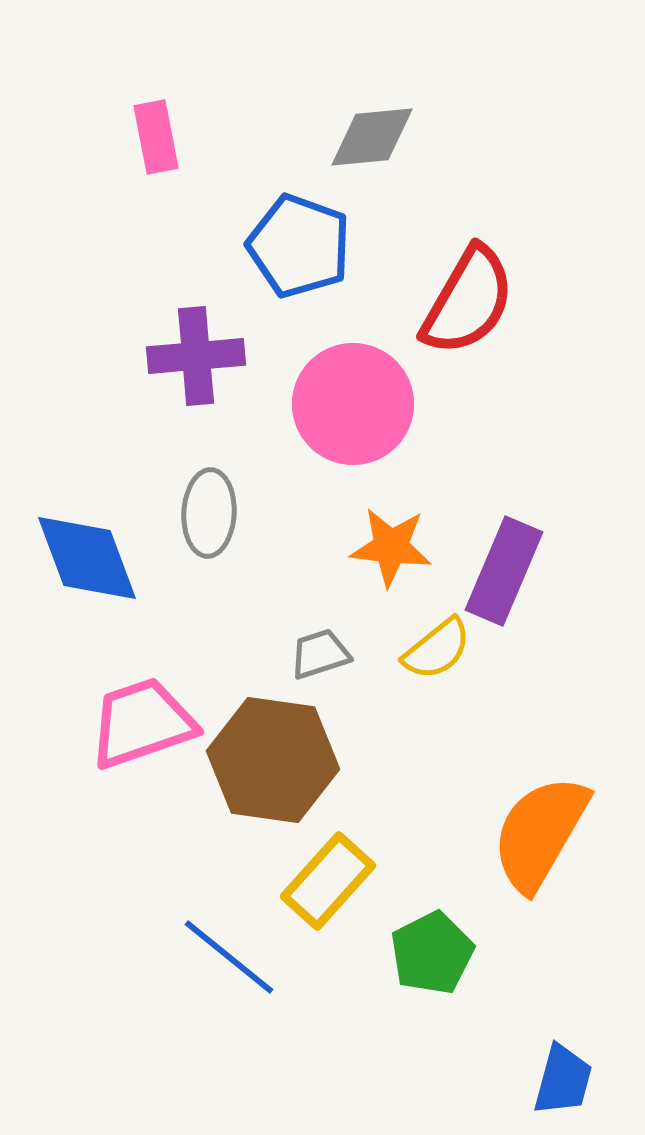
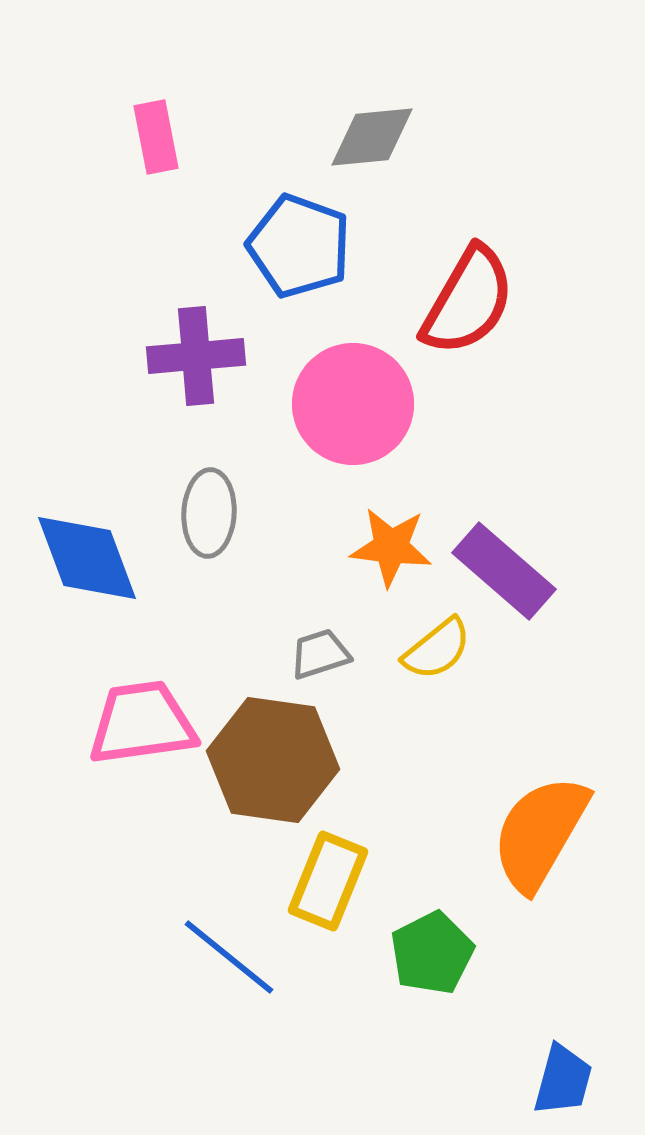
purple rectangle: rotated 72 degrees counterclockwise
pink trapezoid: rotated 11 degrees clockwise
yellow rectangle: rotated 20 degrees counterclockwise
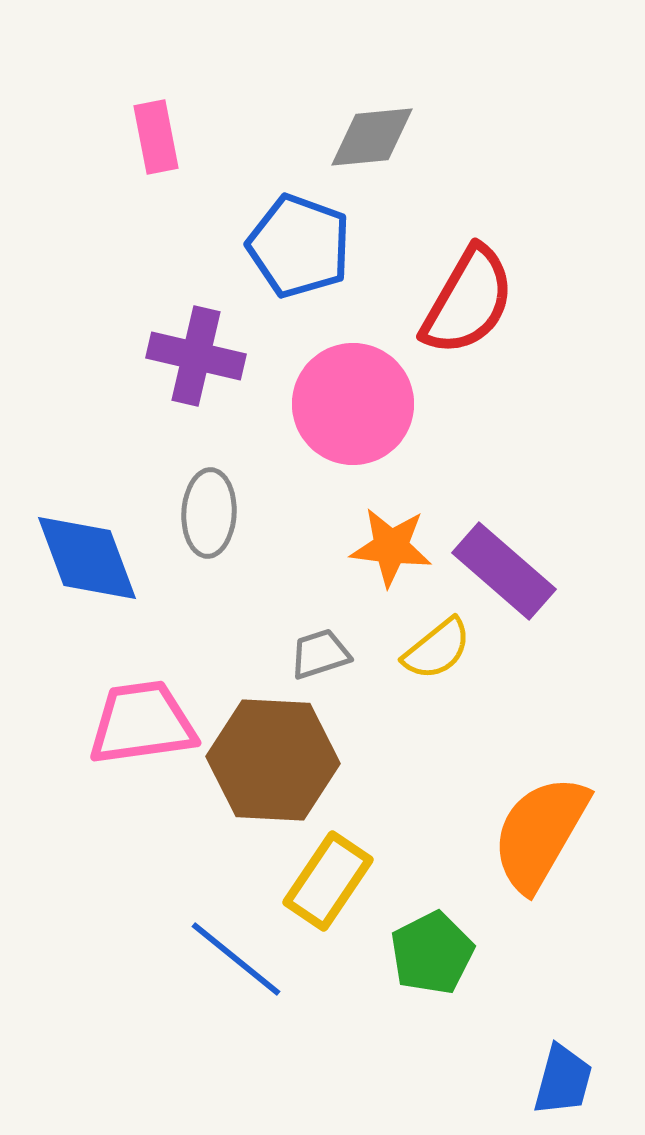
purple cross: rotated 18 degrees clockwise
brown hexagon: rotated 5 degrees counterclockwise
yellow rectangle: rotated 12 degrees clockwise
blue line: moved 7 px right, 2 px down
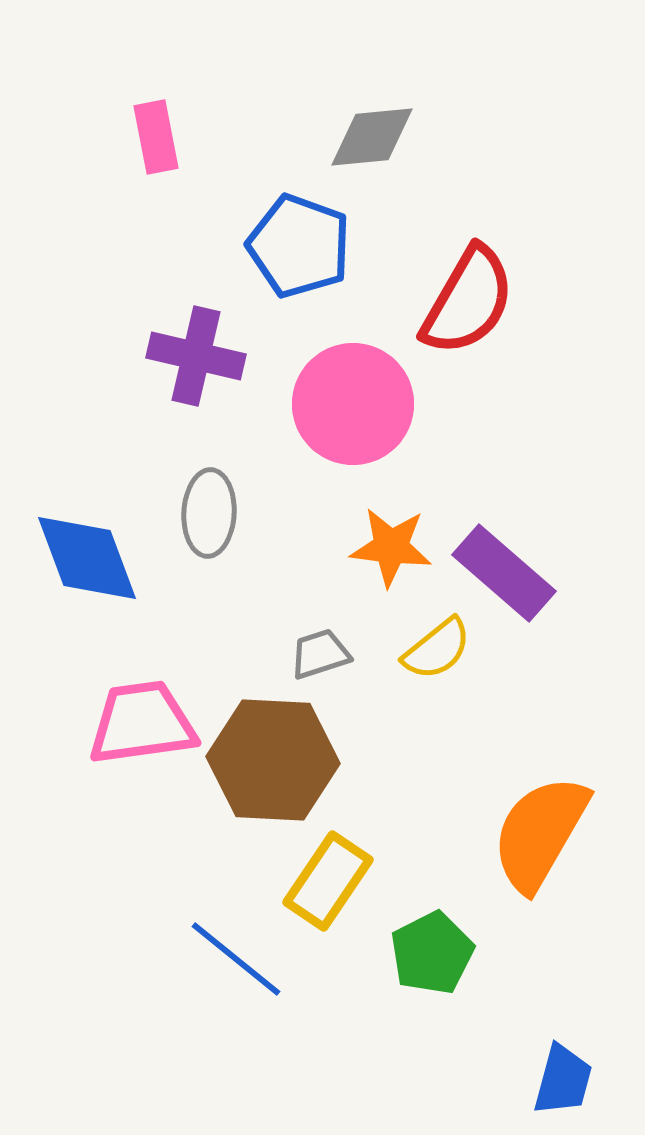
purple rectangle: moved 2 px down
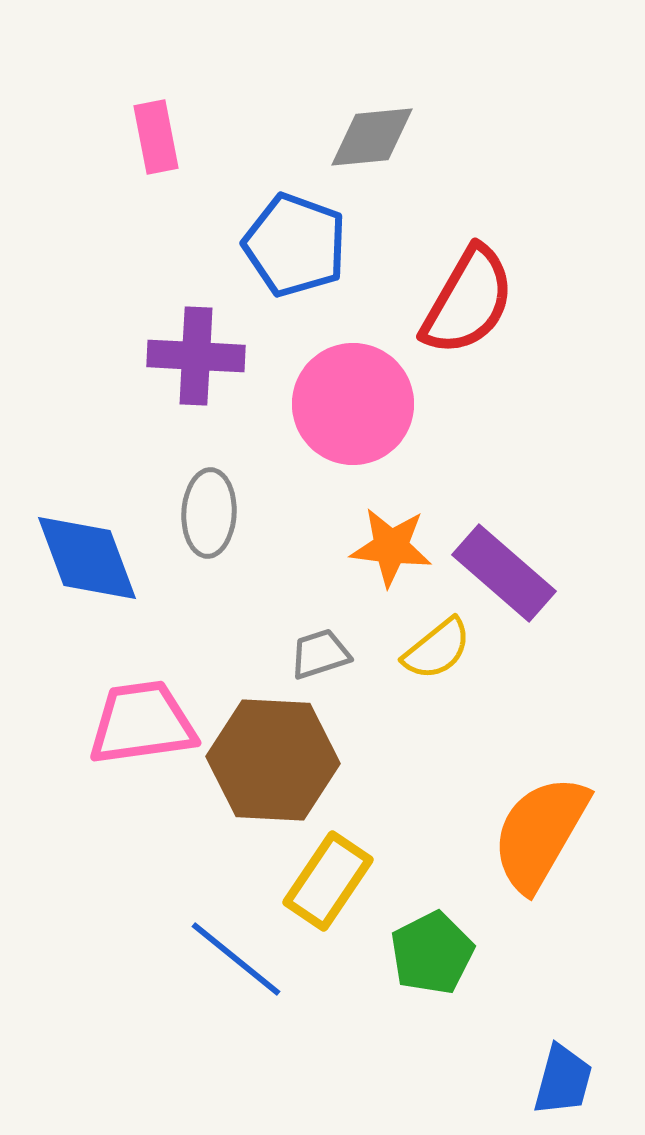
blue pentagon: moved 4 px left, 1 px up
purple cross: rotated 10 degrees counterclockwise
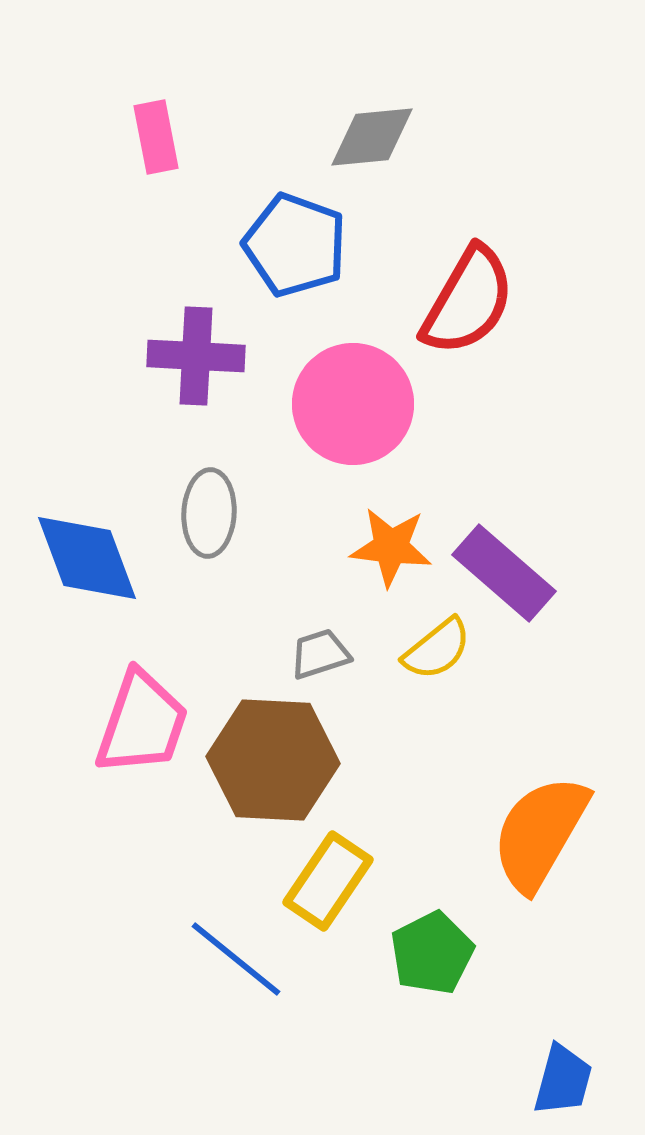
pink trapezoid: rotated 117 degrees clockwise
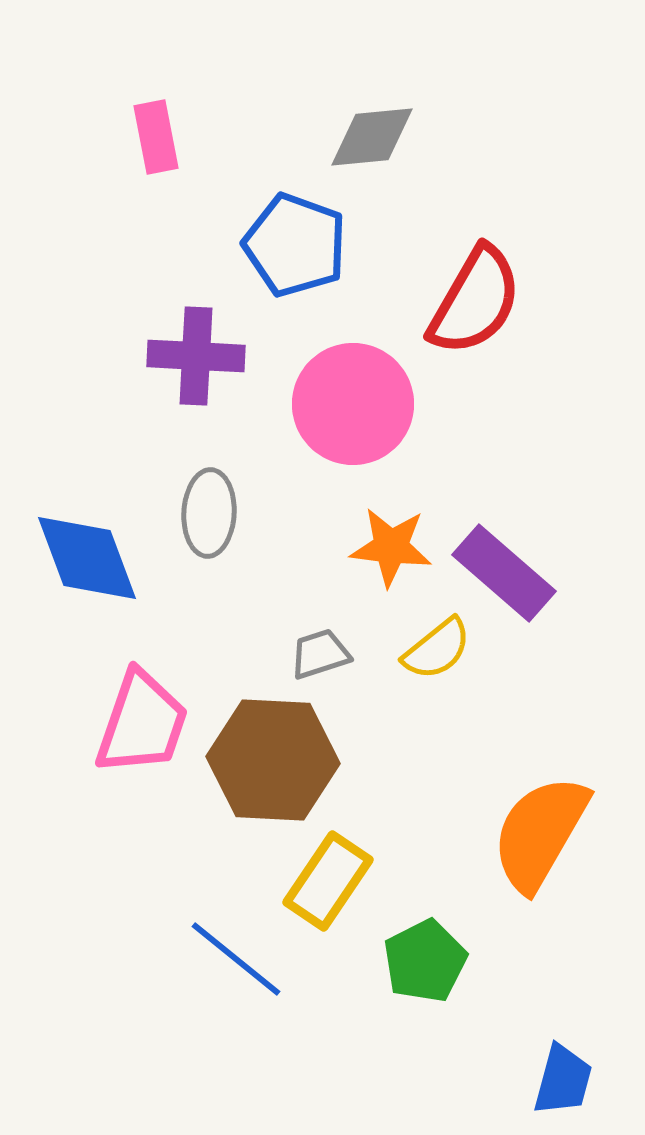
red semicircle: moved 7 px right
green pentagon: moved 7 px left, 8 px down
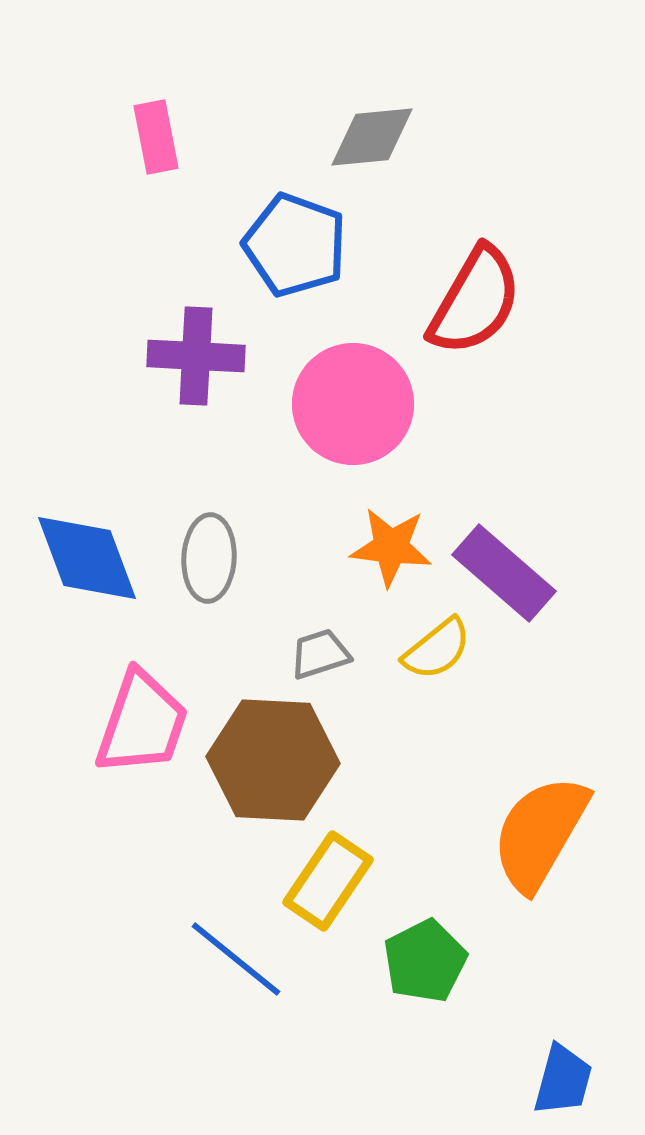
gray ellipse: moved 45 px down
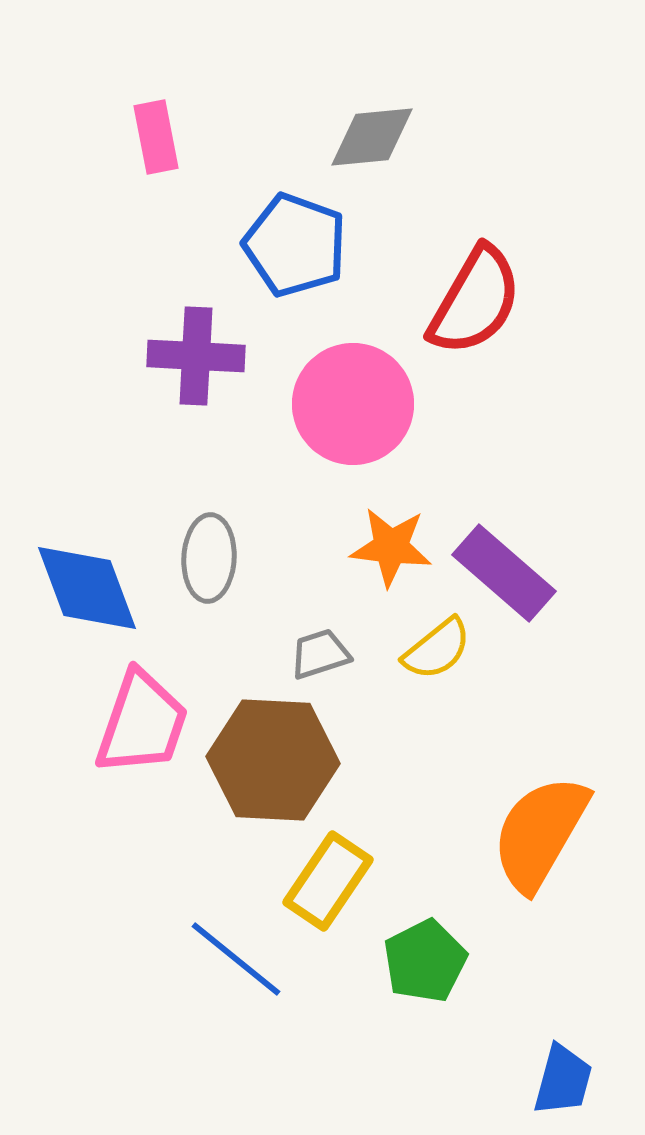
blue diamond: moved 30 px down
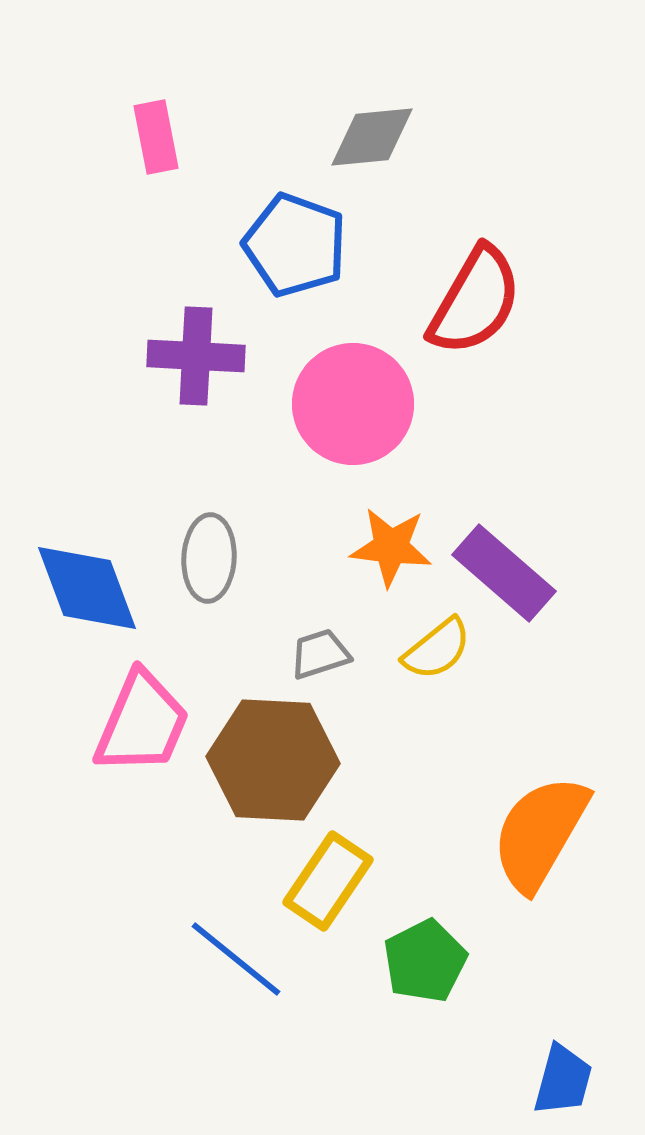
pink trapezoid: rotated 4 degrees clockwise
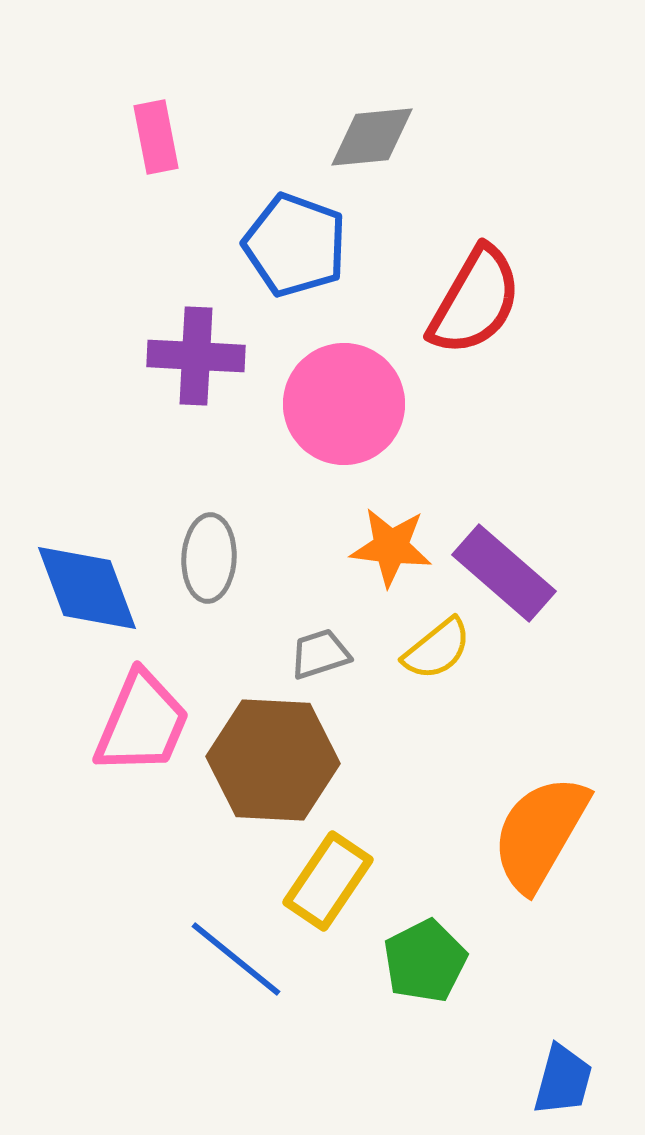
pink circle: moved 9 px left
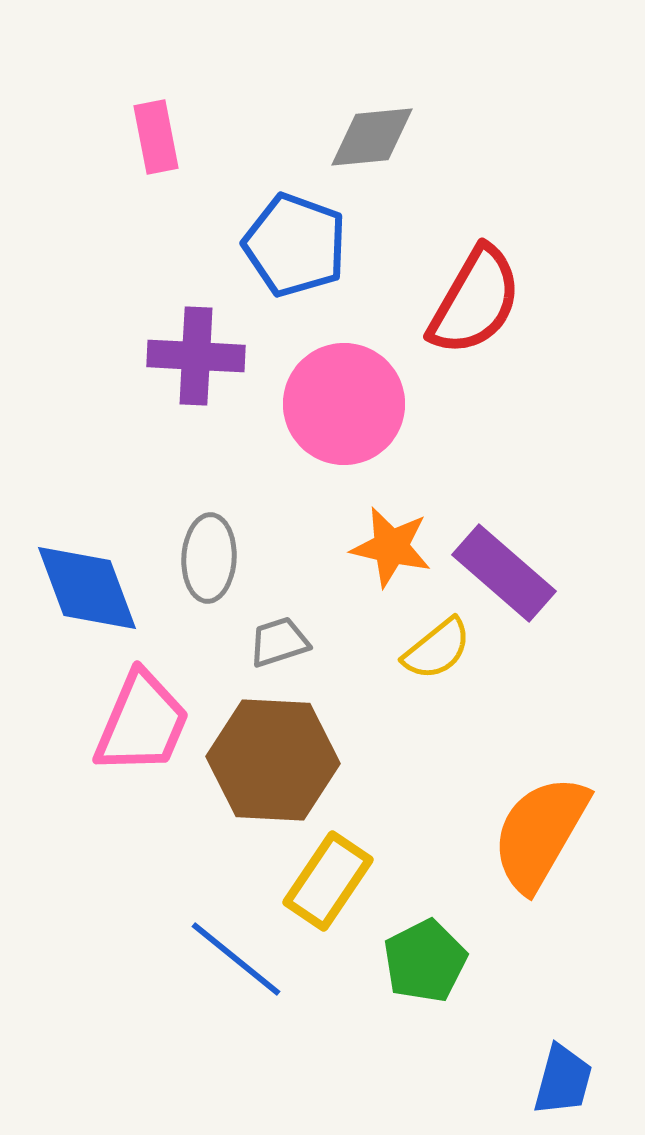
orange star: rotated 6 degrees clockwise
gray trapezoid: moved 41 px left, 12 px up
